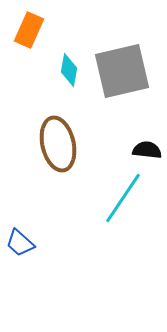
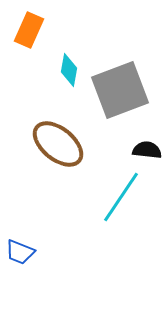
gray square: moved 2 px left, 19 px down; rotated 8 degrees counterclockwise
brown ellipse: rotated 38 degrees counterclockwise
cyan line: moved 2 px left, 1 px up
blue trapezoid: moved 9 px down; rotated 20 degrees counterclockwise
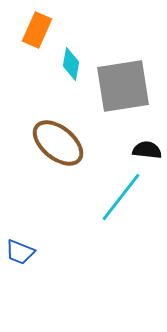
orange rectangle: moved 8 px right
cyan diamond: moved 2 px right, 6 px up
gray square: moved 3 px right, 4 px up; rotated 12 degrees clockwise
brown ellipse: moved 1 px up
cyan line: rotated 4 degrees clockwise
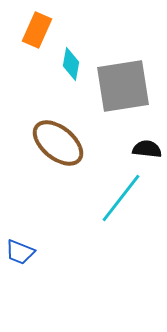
black semicircle: moved 1 px up
cyan line: moved 1 px down
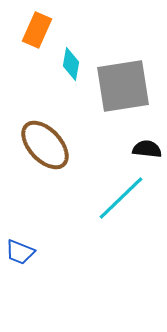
brown ellipse: moved 13 px left, 2 px down; rotated 8 degrees clockwise
cyan line: rotated 8 degrees clockwise
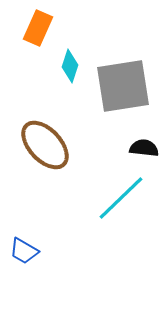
orange rectangle: moved 1 px right, 2 px up
cyan diamond: moved 1 px left, 2 px down; rotated 8 degrees clockwise
black semicircle: moved 3 px left, 1 px up
blue trapezoid: moved 4 px right, 1 px up; rotated 8 degrees clockwise
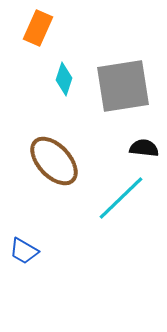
cyan diamond: moved 6 px left, 13 px down
brown ellipse: moved 9 px right, 16 px down
